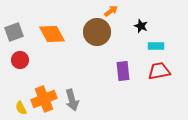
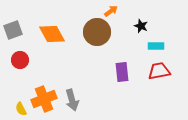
gray square: moved 1 px left, 2 px up
purple rectangle: moved 1 px left, 1 px down
yellow semicircle: moved 1 px down
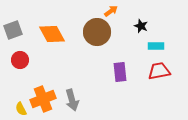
purple rectangle: moved 2 px left
orange cross: moved 1 px left
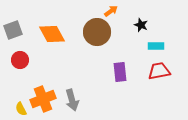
black star: moved 1 px up
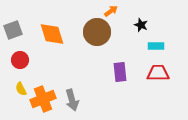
orange diamond: rotated 12 degrees clockwise
red trapezoid: moved 1 px left, 2 px down; rotated 10 degrees clockwise
yellow semicircle: moved 20 px up
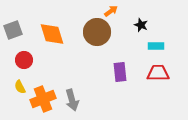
red circle: moved 4 px right
yellow semicircle: moved 1 px left, 2 px up
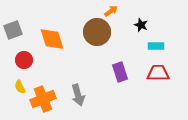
orange diamond: moved 5 px down
purple rectangle: rotated 12 degrees counterclockwise
gray arrow: moved 6 px right, 5 px up
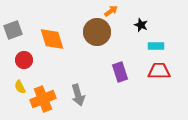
red trapezoid: moved 1 px right, 2 px up
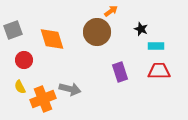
black star: moved 4 px down
gray arrow: moved 8 px left, 6 px up; rotated 60 degrees counterclockwise
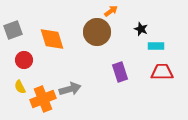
red trapezoid: moved 3 px right, 1 px down
gray arrow: rotated 30 degrees counterclockwise
